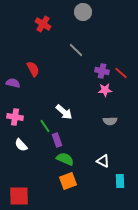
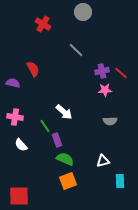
purple cross: rotated 24 degrees counterclockwise
white triangle: rotated 40 degrees counterclockwise
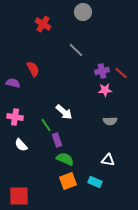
green line: moved 1 px right, 1 px up
white triangle: moved 5 px right, 1 px up; rotated 24 degrees clockwise
cyan rectangle: moved 25 px left, 1 px down; rotated 64 degrees counterclockwise
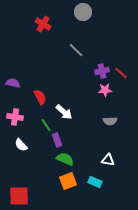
red semicircle: moved 7 px right, 28 px down
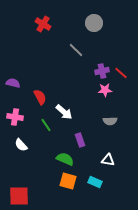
gray circle: moved 11 px right, 11 px down
purple rectangle: moved 23 px right
orange square: rotated 36 degrees clockwise
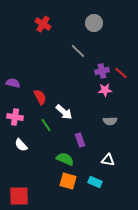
gray line: moved 2 px right, 1 px down
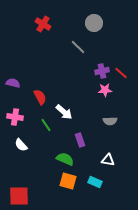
gray line: moved 4 px up
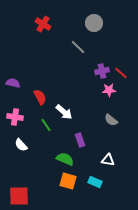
pink star: moved 4 px right
gray semicircle: moved 1 px right, 1 px up; rotated 40 degrees clockwise
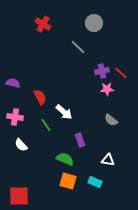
pink star: moved 2 px left, 1 px up
